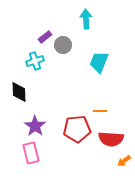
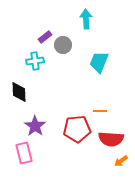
cyan cross: rotated 12 degrees clockwise
pink rectangle: moved 7 px left
orange arrow: moved 3 px left
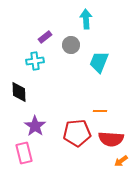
gray circle: moved 8 px right
red pentagon: moved 4 px down
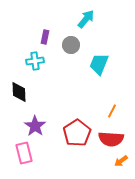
cyan arrow: rotated 42 degrees clockwise
purple rectangle: rotated 40 degrees counterclockwise
cyan trapezoid: moved 2 px down
orange line: moved 12 px right; rotated 64 degrees counterclockwise
red pentagon: rotated 28 degrees counterclockwise
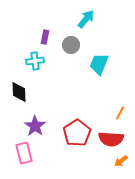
orange line: moved 8 px right, 2 px down
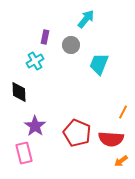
cyan cross: rotated 24 degrees counterclockwise
orange line: moved 3 px right, 1 px up
red pentagon: rotated 16 degrees counterclockwise
